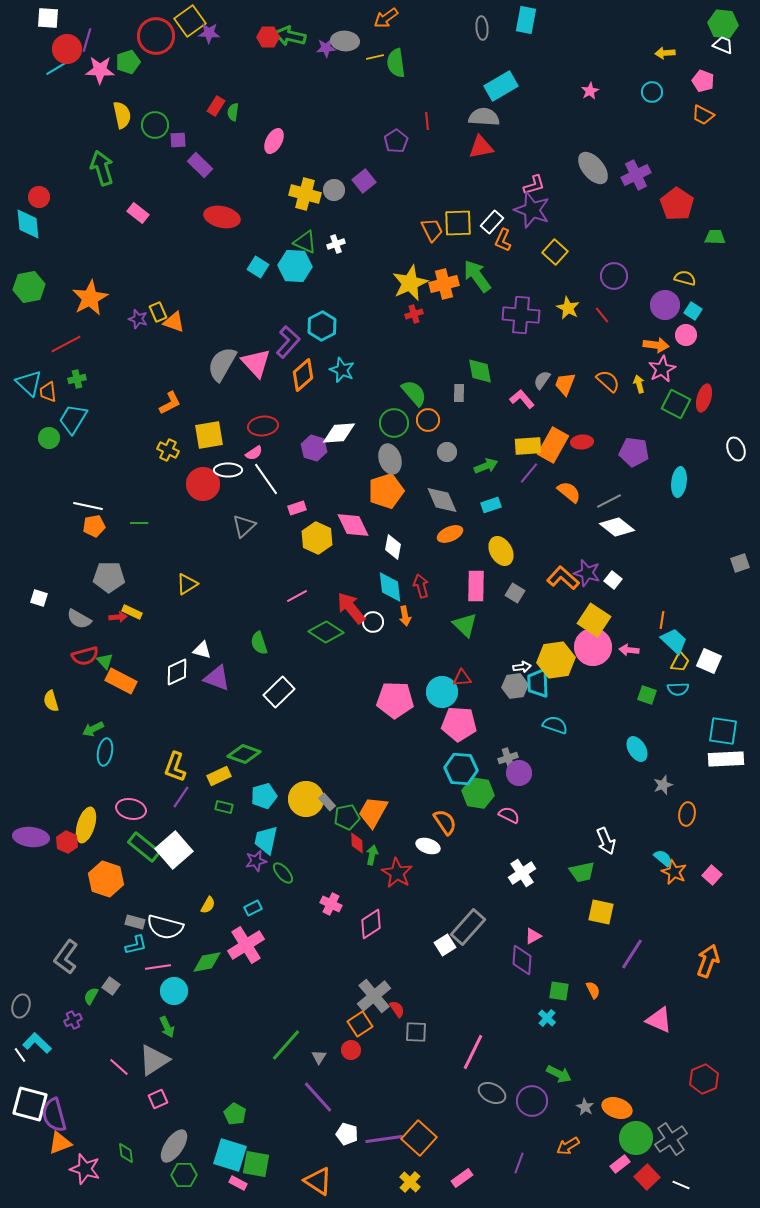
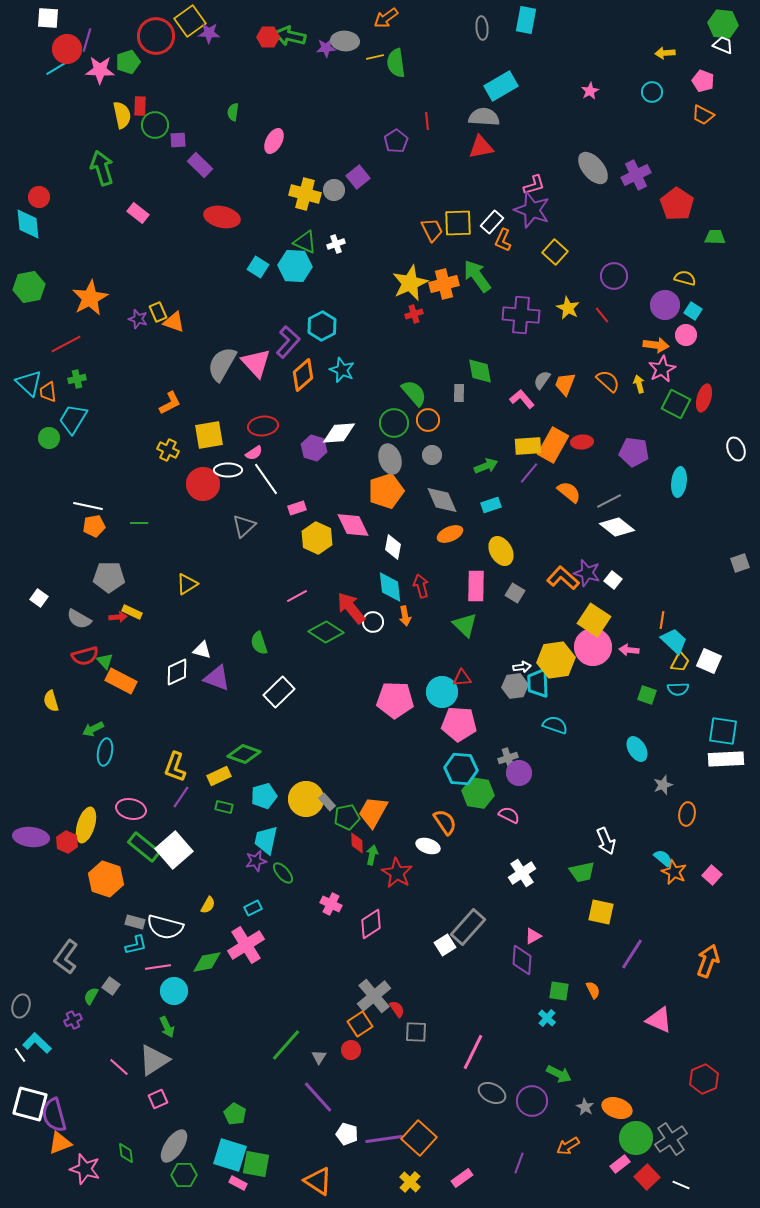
red rectangle at (216, 106): moved 76 px left; rotated 30 degrees counterclockwise
purple square at (364, 181): moved 6 px left, 4 px up
gray circle at (447, 452): moved 15 px left, 3 px down
white square at (39, 598): rotated 18 degrees clockwise
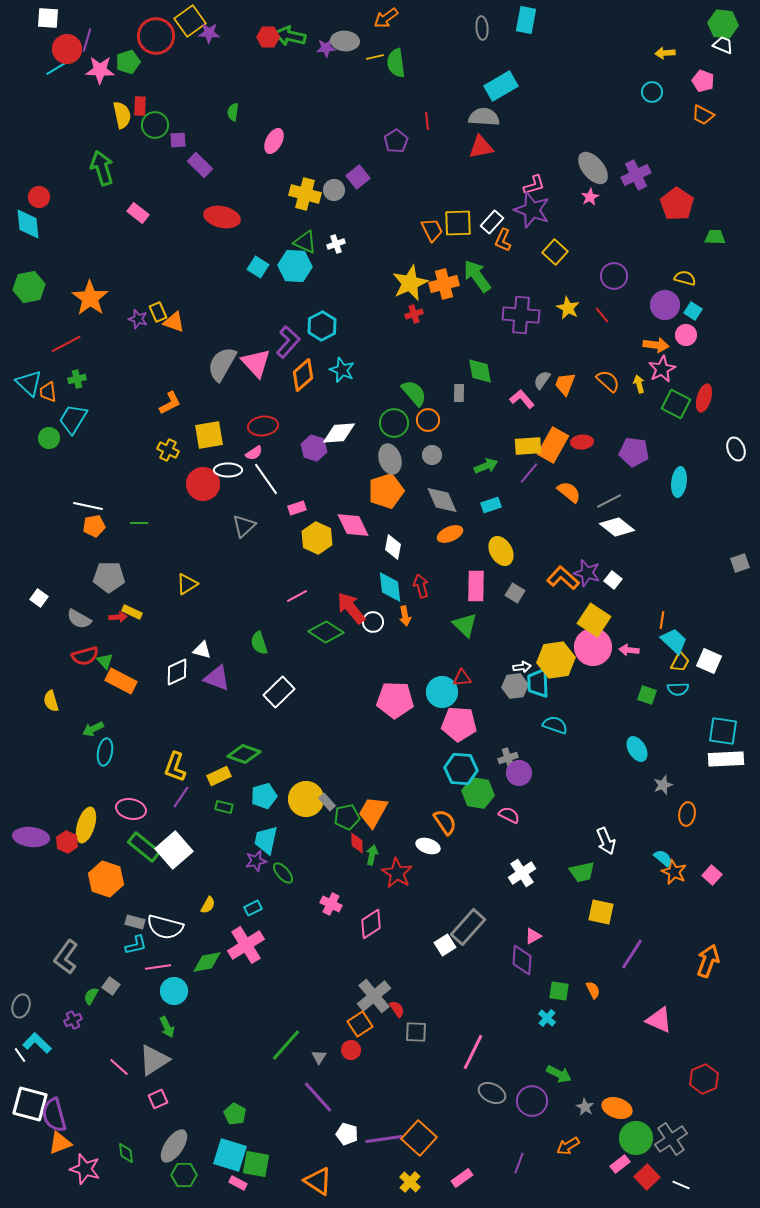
pink star at (590, 91): moved 106 px down
orange star at (90, 298): rotated 9 degrees counterclockwise
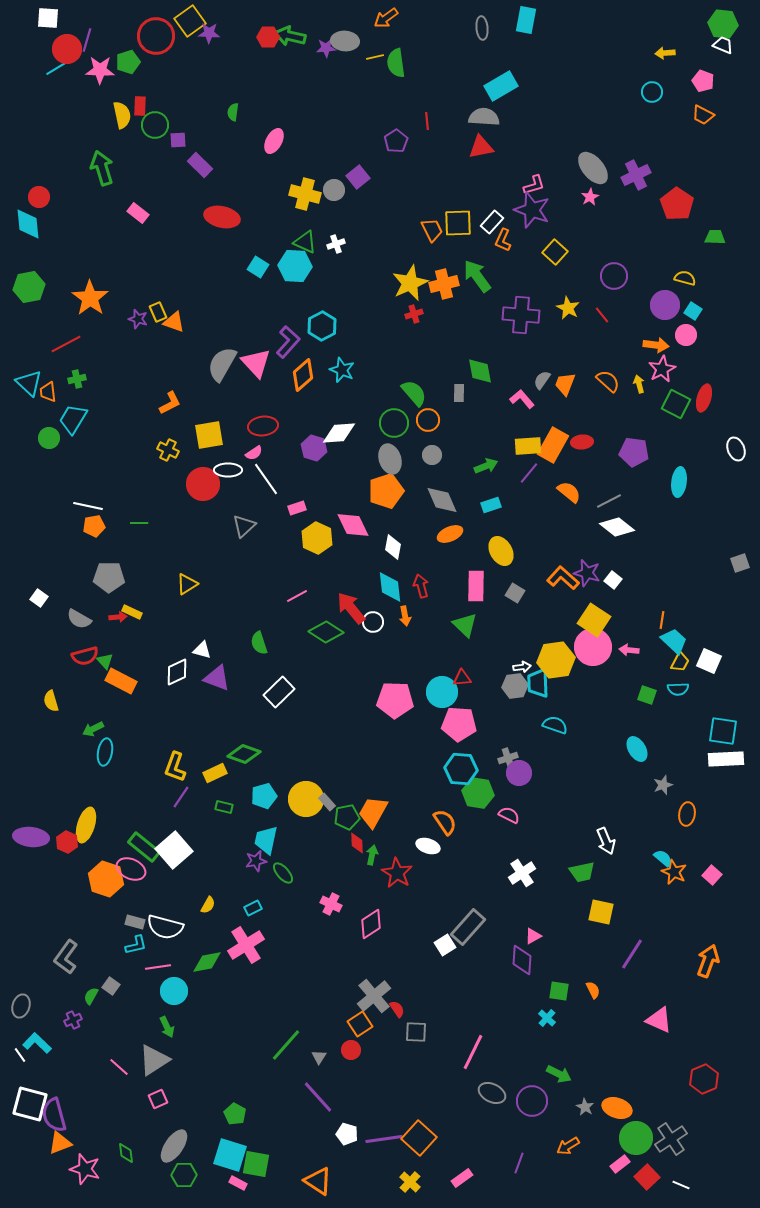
yellow rectangle at (219, 776): moved 4 px left, 3 px up
pink ellipse at (131, 809): moved 60 px down; rotated 12 degrees clockwise
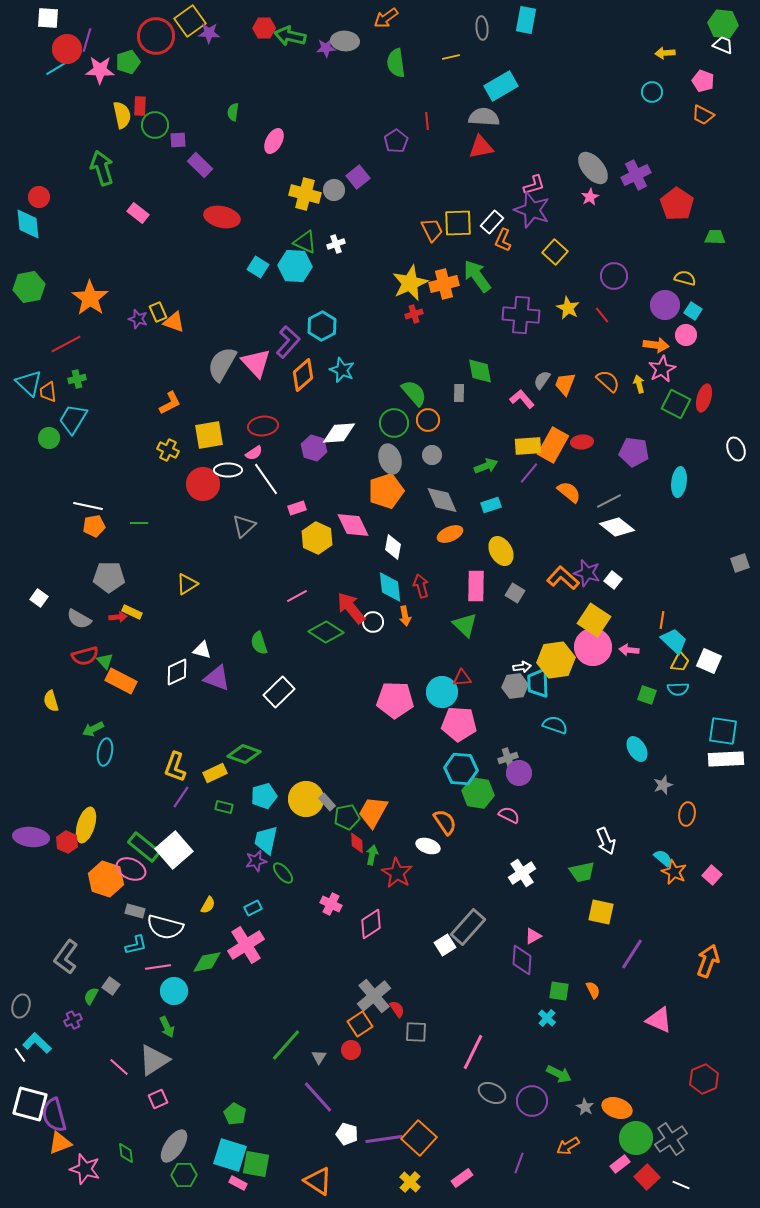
red hexagon at (268, 37): moved 4 px left, 9 px up
yellow line at (375, 57): moved 76 px right
gray rectangle at (135, 922): moved 11 px up
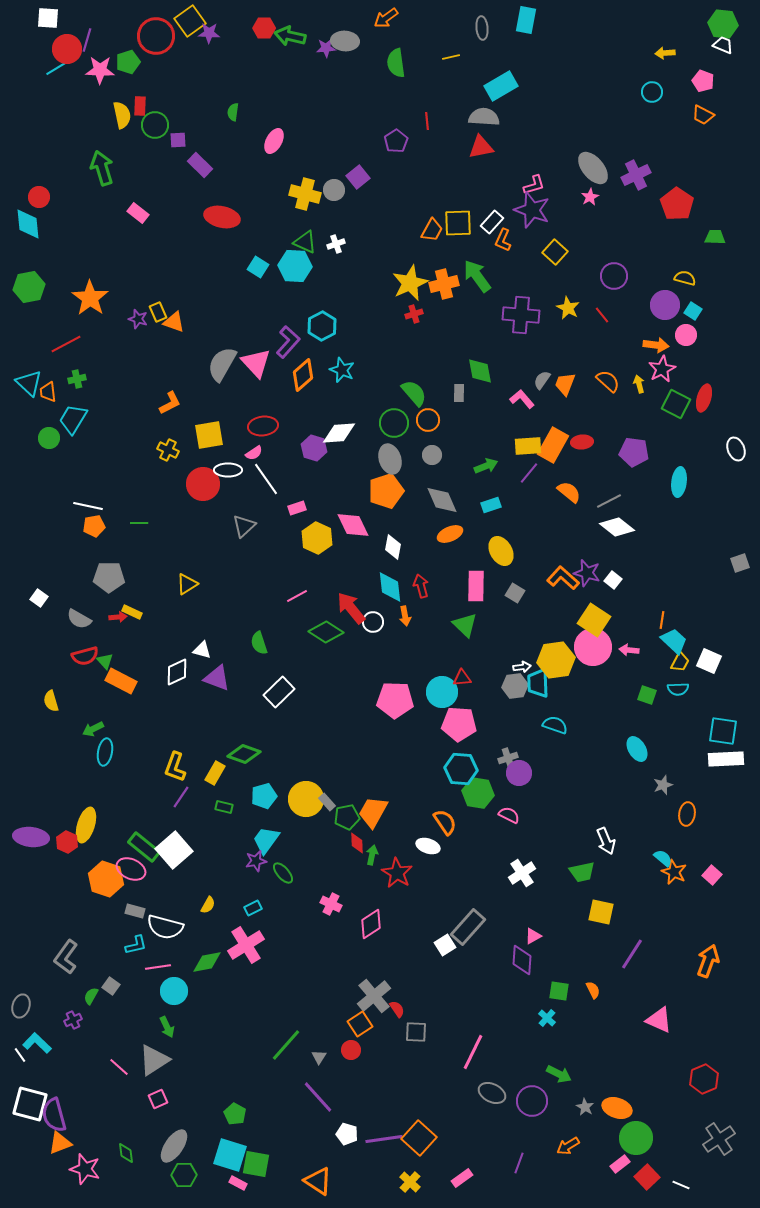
orange trapezoid at (432, 230): rotated 55 degrees clockwise
yellow rectangle at (215, 773): rotated 35 degrees counterclockwise
cyan trapezoid at (266, 840): rotated 24 degrees clockwise
gray cross at (671, 1139): moved 48 px right
